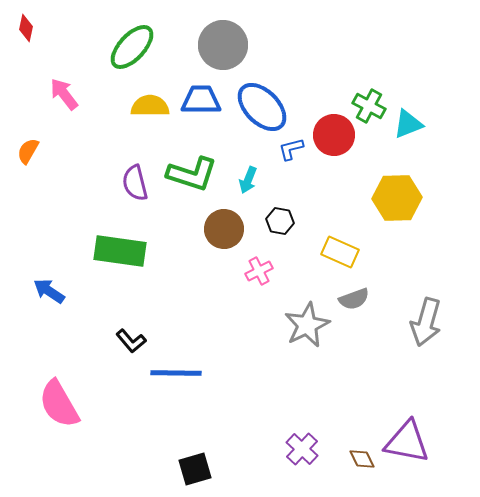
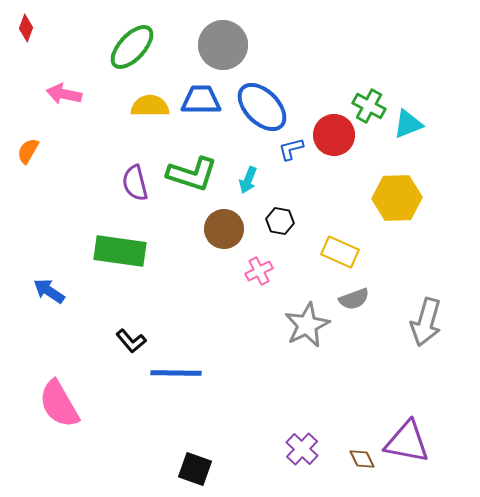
red diamond: rotated 8 degrees clockwise
pink arrow: rotated 40 degrees counterclockwise
black square: rotated 36 degrees clockwise
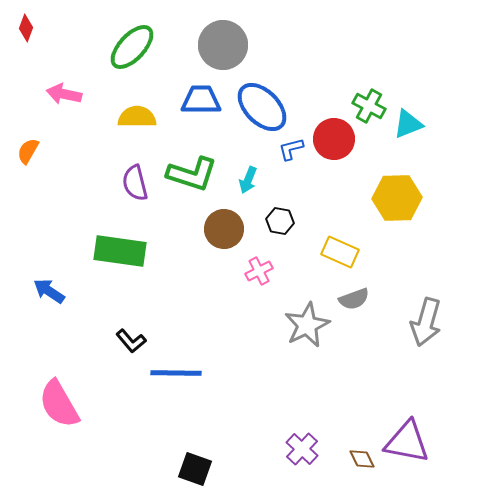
yellow semicircle: moved 13 px left, 11 px down
red circle: moved 4 px down
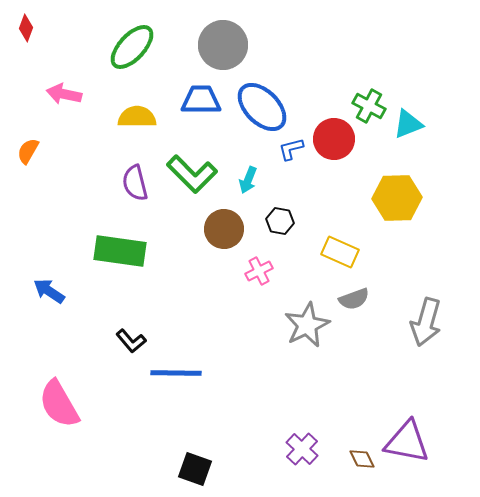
green L-shape: rotated 27 degrees clockwise
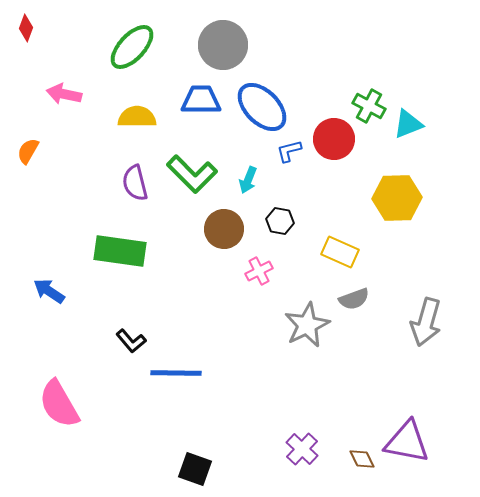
blue L-shape: moved 2 px left, 2 px down
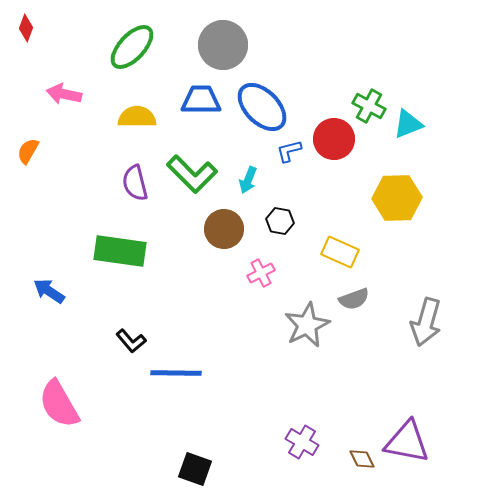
pink cross: moved 2 px right, 2 px down
purple cross: moved 7 px up; rotated 12 degrees counterclockwise
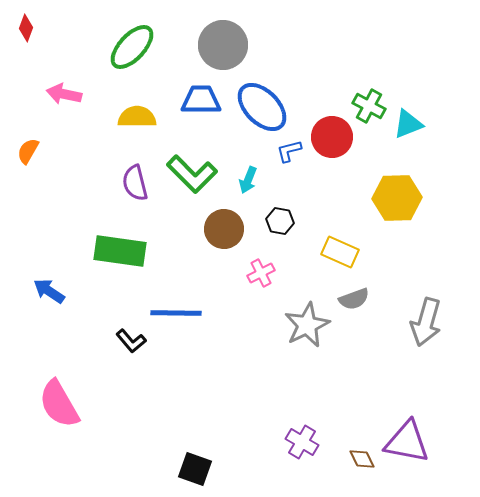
red circle: moved 2 px left, 2 px up
blue line: moved 60 px up
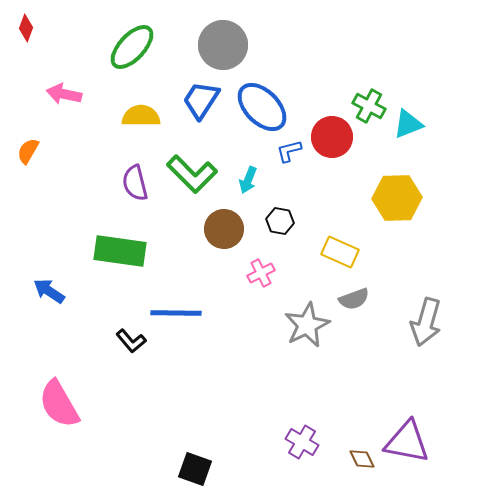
blue trapezoid: rotated 57 degrees counterclockwise
yellow semicircle: moved 4 px right, 1 px up
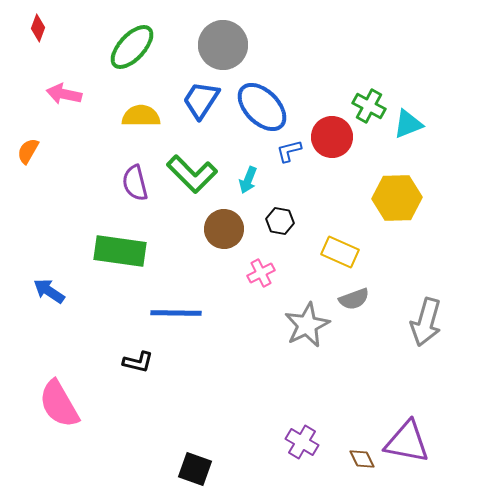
red diamond: moved 12 px right
black L-shape: moved 7 px right, 21 px down; rotated 36 degrees counterclockwise
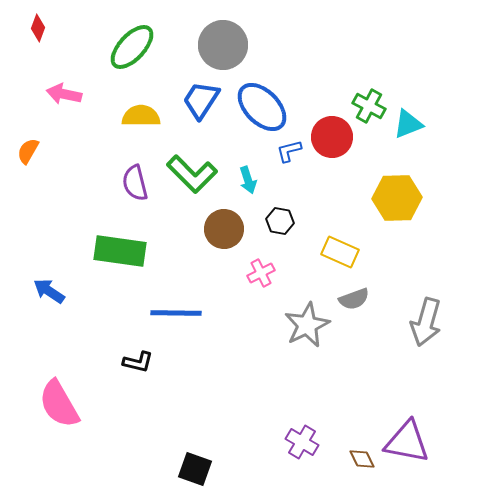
cyan arrow: rotated 40 degrees counterclockwise
